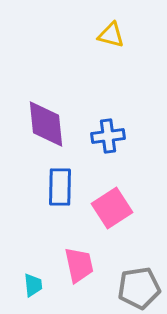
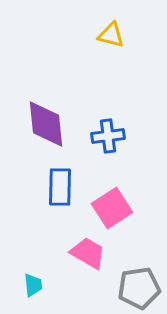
pink trapezoid: moved 9 px right, 12 px up; rotated 48 degrees counterclockwise
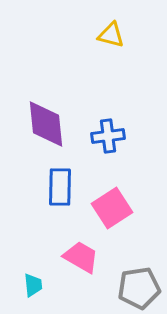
pink trapezoid: moved 7 px left, 4 px down
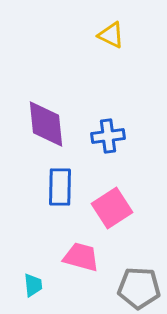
yellow triangle: rotated 12 degrees clockwise
pink trapezoid: rotated 15 degrees counterclockwise
gray pentagon: rotated 12 degrees clockwise
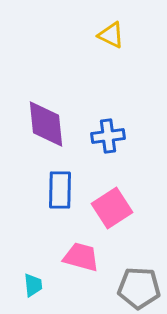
blue rectangle: moved 3 px down
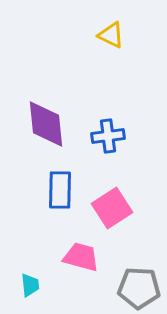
cyan trapezoid: moved 3 px left
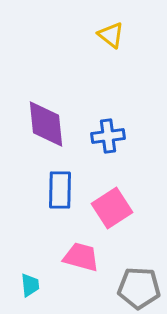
yellow triangle: rotated 12 degrees clockwise
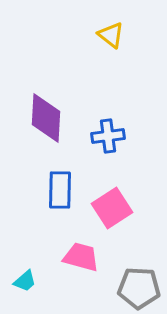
purple diamond: moved 6 px up; rotated 9 degrees clockwise
cyan trapezoid: moved 5 px left, 4 px up; rotated 55 degrees clockwise
